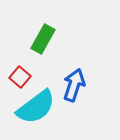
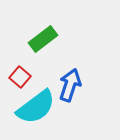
green rectangle: rotated 24 degrees clockwise
blue arrow: moved 4 px left
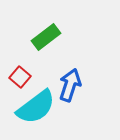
green rectangle: moved 3 px right, 2 px up
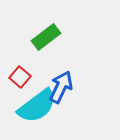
blue arrow: moved 9 px left, 2 px down; rotated 8 degrees clockwise
cyan semicircle: moved 1 px right, 1 px up
